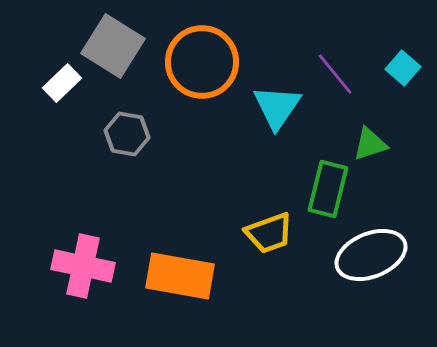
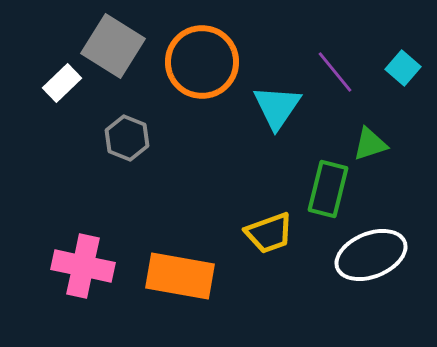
purple line: moved 2 px up
gray hexagon: moved 4 px down; rotated 12 degrees clockwise
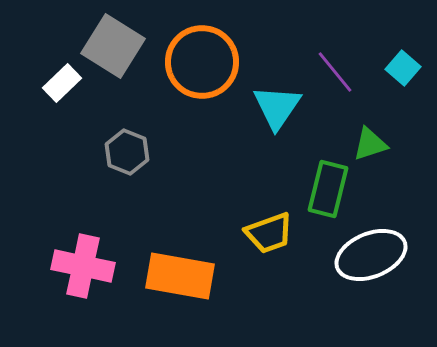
gray hexagon: moved 14 px down
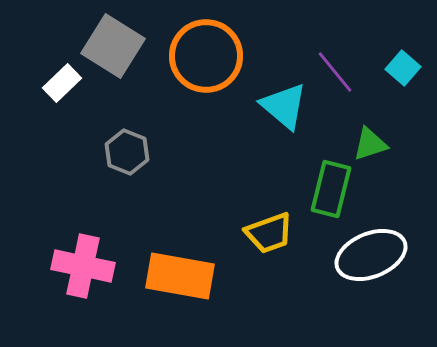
orange circle: moved 4 px right, 6 px up
cyan triangle: moved 7 px right, 1 px up; rotated 24 degrees counterclockwise
green rectangle: moved 3 px right
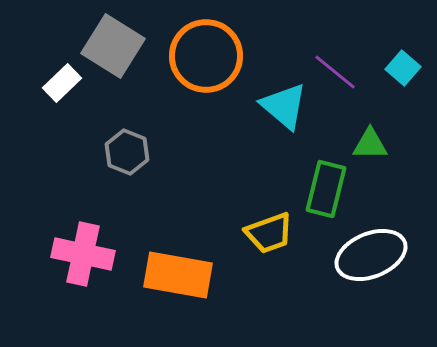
purple line: rotated 12 degrees counterclockwise
green triangle: rotated 18 degrees clockwise
green rectangle: moved 5 px left
pink cross: moved 12 px up
orange rectangle: moved 2 px left, 1 px up
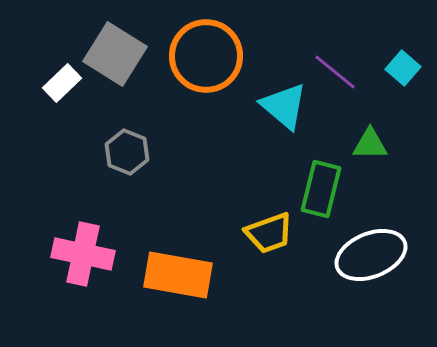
gray square: moved 2 px right, 8 px down
green rectangle: moved 5 px left
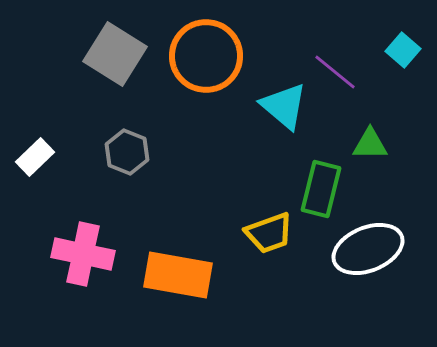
cyan square: moved 18 px up
white rectangle: moved 27 px left, 74 px down
white ellipse: moved 3 px left, 6 px up
